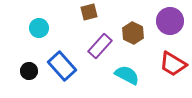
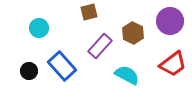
red trapezoid: rotated 68 degrees counterclockwise
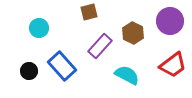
red trapezoid: moved 1 px down
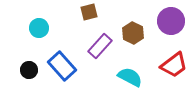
purple circle: moved 1 px right
red trapezoid: moved 1 px right
black circle: moved 1 px up
cyan semicircle: moved 3 px right, 2 px down
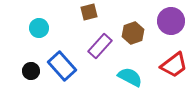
brown hexagon: rotated 15 degrees clockwise
black circle: moved 2 px right, 1 px down
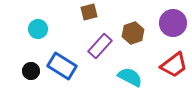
purple circle: moved 2 px right, 2 px down
cyan circle: moved 1 px left, 1 px down
blue rectangle: rotated 16 degrees counterclockwise
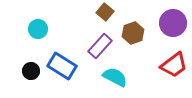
brown square: moved 16 px right; rotated 36 degrees counterclockwise
cyan semicircle: moved 15 px left
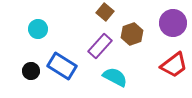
brown hexagon: moved 1 px left, 1 px down
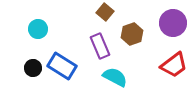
purple rectangle: rotated 65 degrees counterclockwise
black circle: moved 2 px right, 3 px up
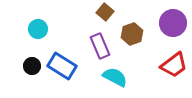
black circle: moved 1 px left, 2 px up
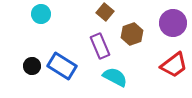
cyan circle: moved 3 px right, 15 px up
